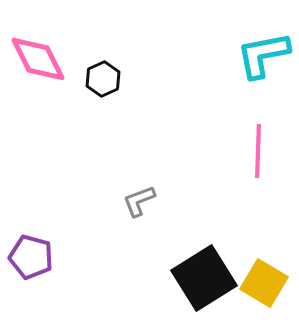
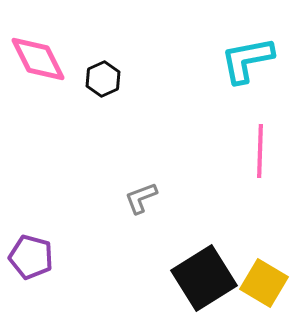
cyan L-shape: moved 16 px left, 5 px down
pink line: moved 2 px right
gray L-shape: moved 2 px right, 3 px up
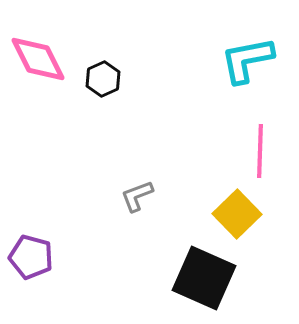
gray L-shape: moved 4 px left, 2 px up
black square: rotated 34 degrees counterclockwise
yellow square: moved 27 px left, 69 px up; rotated 15 degrees clockwise
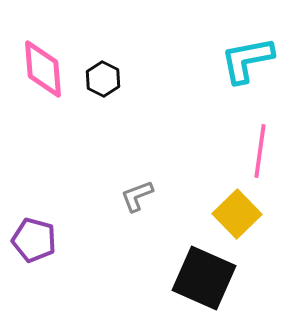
pink diamond: moved 5 px right, 10 px down; rotated 22 degrees clockwise
black hexagon: rotated 8 degrees counterclockwise
pink line: rotated 6 degrees clockwise
purple pentagon: moved 3 px right, 17 px up
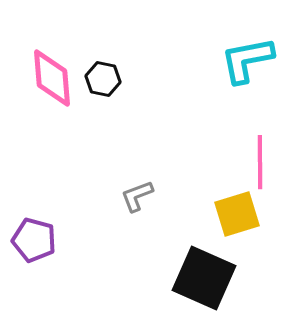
pink diamond: moved 9 px right, 9 px down
black hexagon: rotated 16 degrees counterclockwise
pink line: moved 11 px down; rotated 8 degrees counterclockwise
yellow square: rotated 27 degrees clockwise
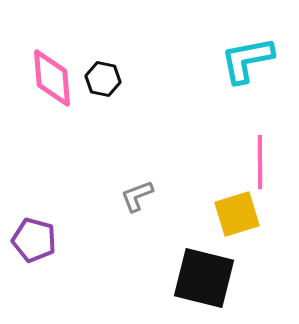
black square: rotated 10 degrees counterclockwise
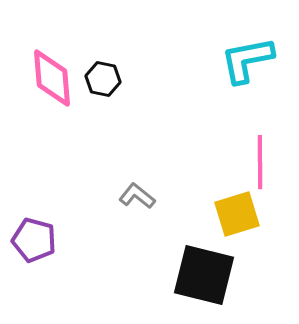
gray L-shape: rotated 60 degrees clockwise
black square: moved 3 px up
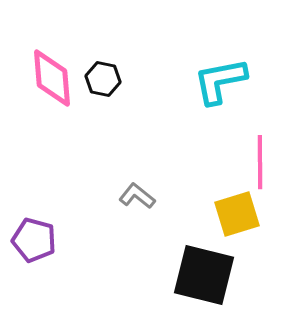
cyan L-shape: moved 27 px left, 21 px down
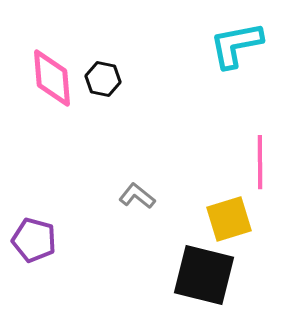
cyan L-shape: moved 16 px right, 36 px up
yellow square: moved 8 px left, 5 px down
